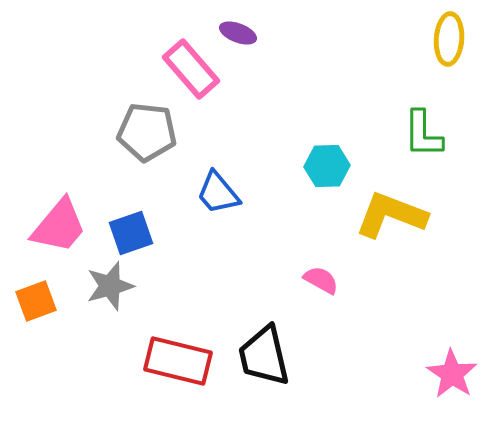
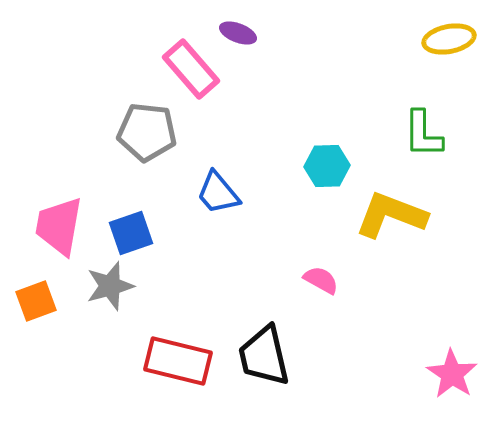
yellow ellipse: rotated 75 degrees clockwise
pink trapezoid: rotated 150 degrees clockwise
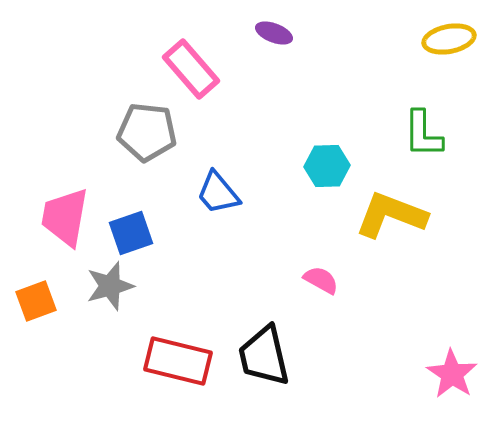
purple ellipse: moved 36 px right
pink trapezoid: moved 6 px right, 9 px up
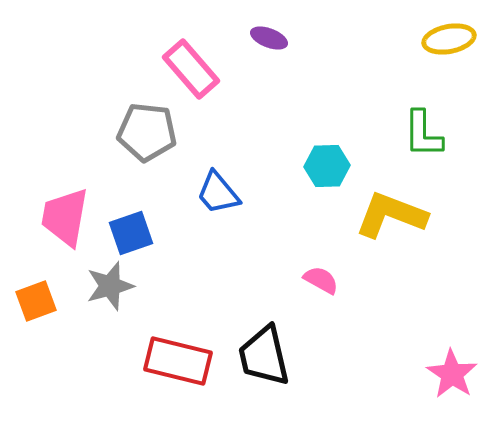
purple ellipse: moved 5 px left, 5 px down
